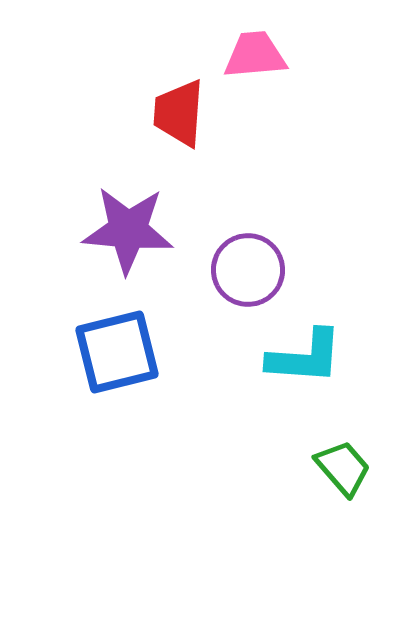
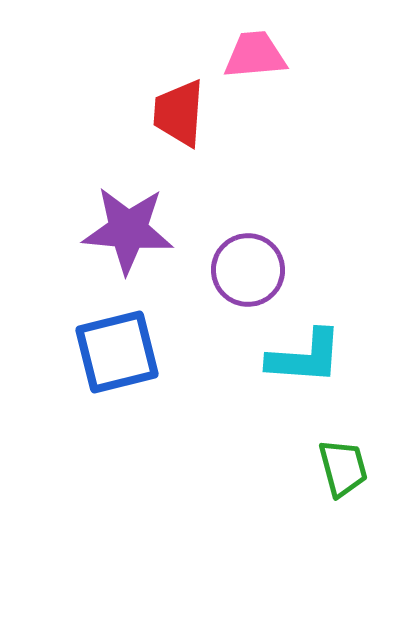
green trapezoid: rotated 26 degrees clockwise
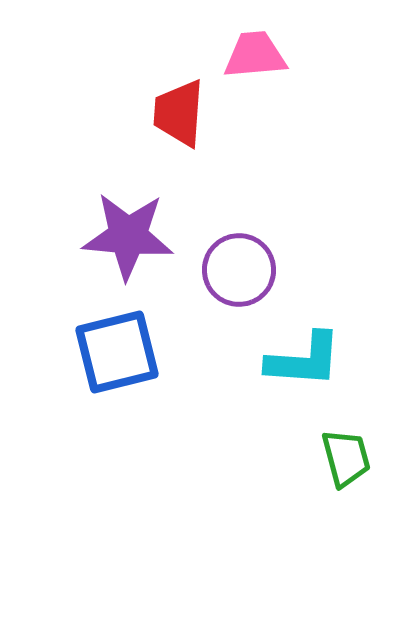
purple star: moved 6 px down
purple circle: moved 9 px left
cyan L-shape: moved 1 px left, 3 px down
green trapezoid: moved 3 px right, 10 px up
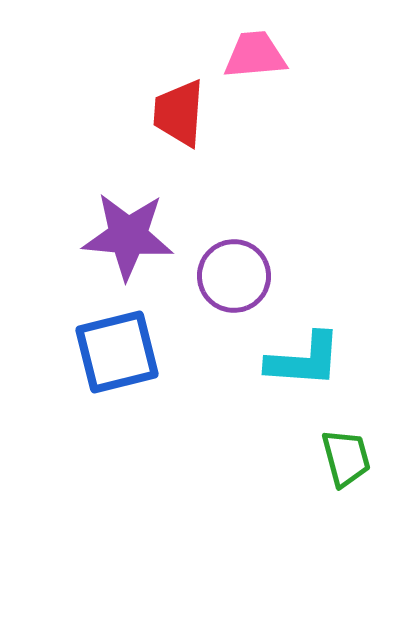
purple circle: moved 5 px left, 6 px down
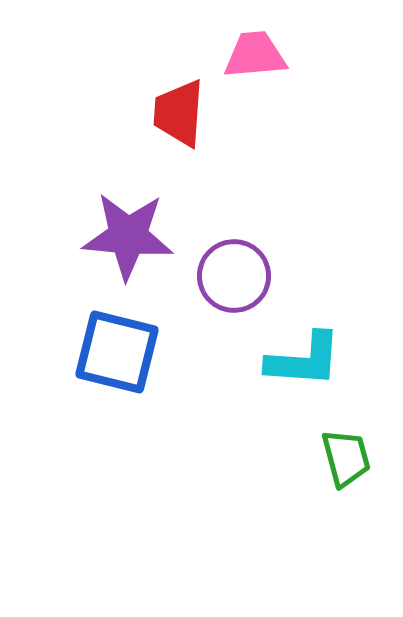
blue square: rotated 28 degrees clockwise
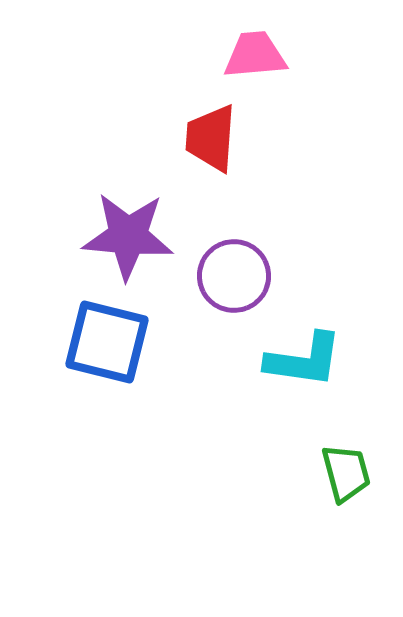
red trapezoid: moved 32 px right, 25 px down
blue square: moved 10 px left, 10 px up
cyan L-shape: rotated 4 degrees clockwise
green trapezoid: moved 15 px down
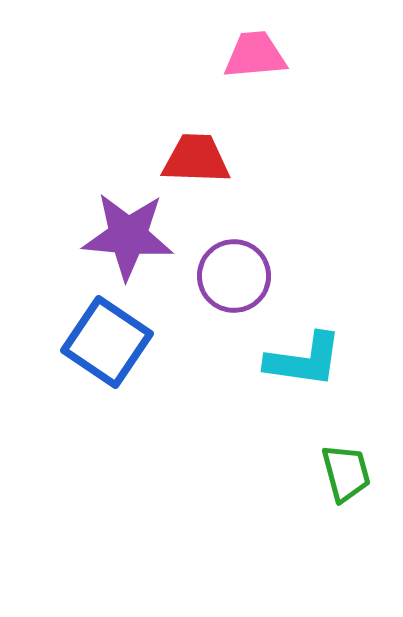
red trapezoid: moved 15 px left, 21 px down; rotated 88 degrees clockwise
blue square: rotated 20 degrees clockwise
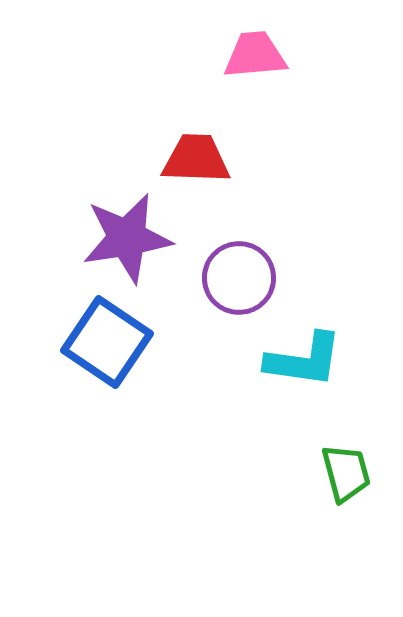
purple star: moved 1 px left, 2 px down; rotated 14 degrees counterclockwise
purple circle: moved 5 px right, 2 px down
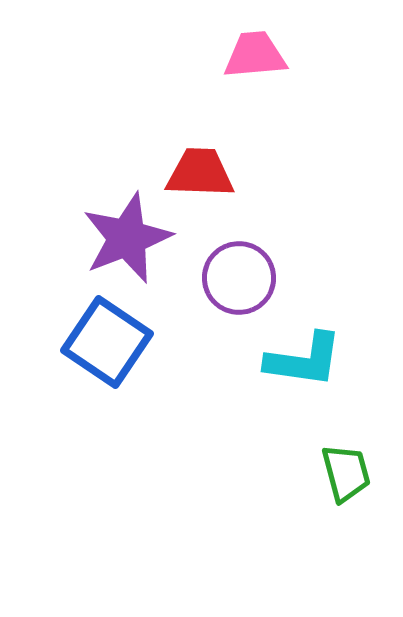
red trapezoid: moved 4 px right, 14 px down
purple star: rotated 12 degrees counterclockwise
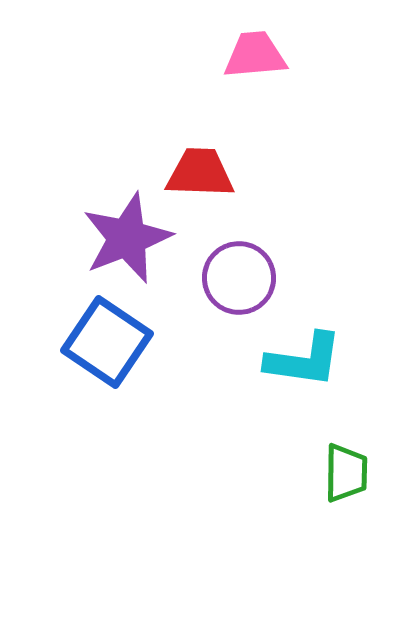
green trapezoid: rotated 16 degrees clockwise
